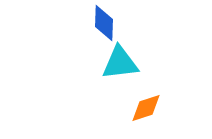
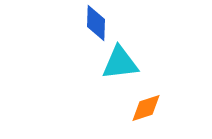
blue diamond: moved 8 px left
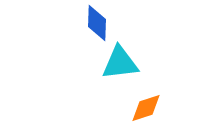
blue diamond: moved 1 px right
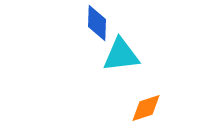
cyan triangle: moved 1 px right, 8 px up
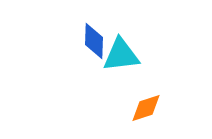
blue diamond: moved 3 px left, 18 px down
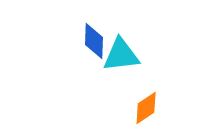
orange diamond: rotated 16 degrees counterclockwise
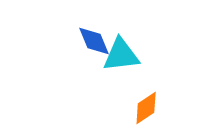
blue diamond: rotated 24 degrees counterclockwise
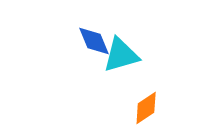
cyan triangle: rotated 9 degrees counterclockwise
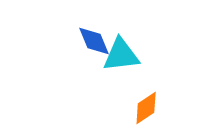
cyan triangle: rotated 9 degrees clockwise
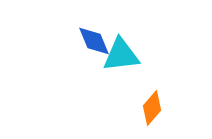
orange diamond: moved 6 px right; rotated 16 degrees counterclockwise
